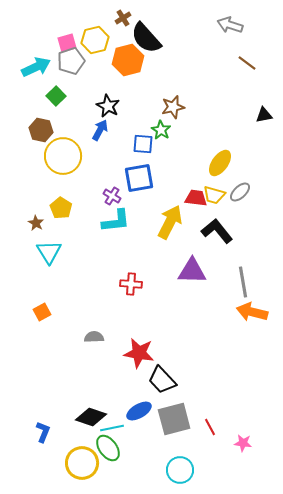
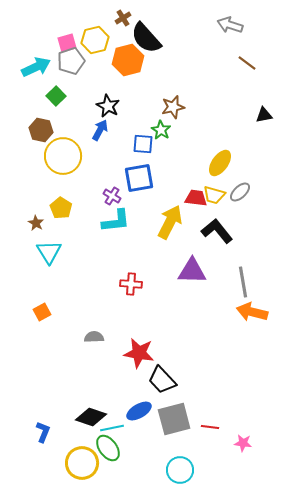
red line at (210, 427): rotated 54 degrees counterclockwise
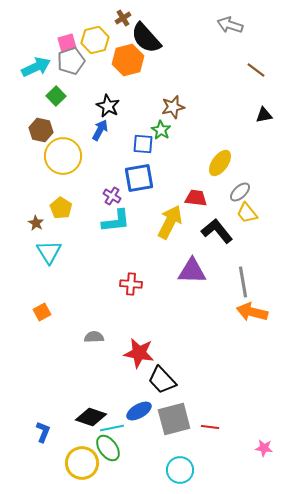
brown line at (247, 63): moved 9 px right, 7 px down
yellow trapezoid at (214, 195): moved 33 px right, 18 px down; rotated 35 degrees clockwise
pink star at (243, 443): moved 21 px right, 5 px down
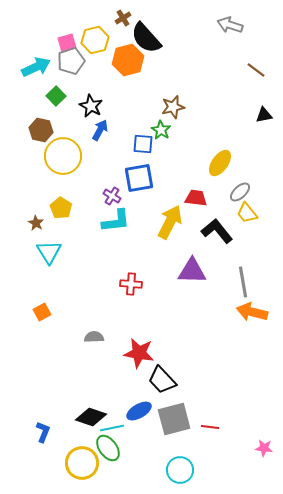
black star at (108, 106): moved 17 px left
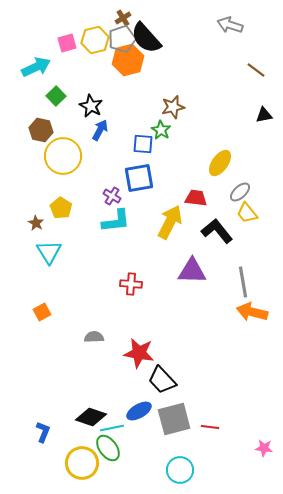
gray pentagon at (71, 61): moved 51 px right, 22 px up
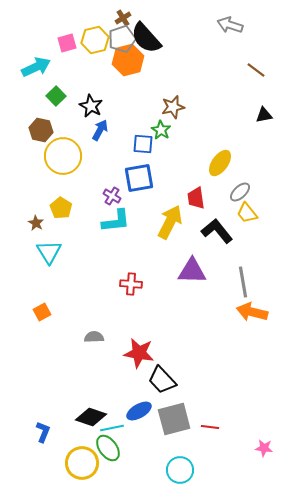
red trapezoid at (196, 198): rotated 105 degrees counterclockwise
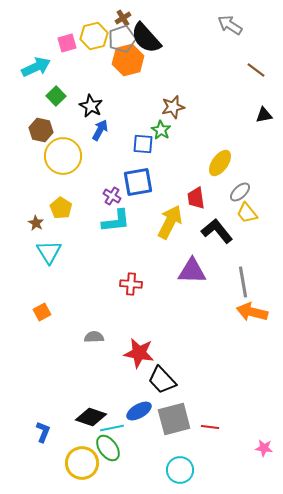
gray arrow at (230, 25): rotated 15 degrees clockwise
yellow hexagon at (95, 40): moved 1 px left, 4 px up
blue square at (139, 178): moved 1 px left, 4 px down
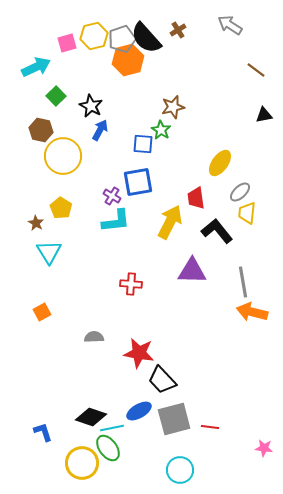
brown cross at (123, 18): moved 55 px right, 12 px down
yellow trapezoid at (247, 213): rotated 45 degrees clockwise
blue L-shape at (43, 432): rotated 40 degrees counterclockwise
